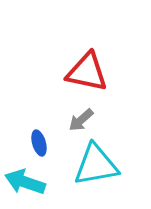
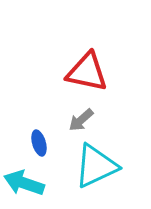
cyan triangle: moved 1 px down; rotated 15 degrees counterclockwise
cyan arrow: moved 1 px left, 1 px down
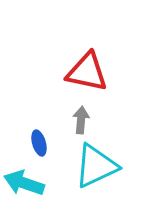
gray arrow: rotated 136 degrees clockwise
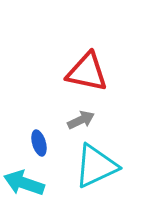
gray arrow: rotated 60 degrees clockwise
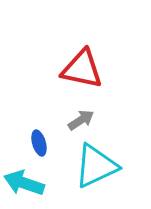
red triangle: moved 5 px left, 3 px up
gray arrow: rotated 8 degrees counterclockwise
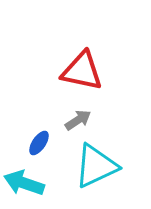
red triangle: moved 2 px down
gray arrow: moved 3 px left
blue ellipse: rotated 50 degrees clockwise
